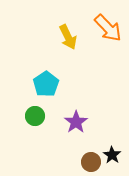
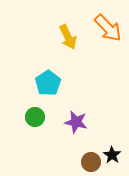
cyan pentagon: moved 2 px right, 1 px up
green circle: moved 1 px down
purple star: rotated 25 degrees counterclockwise
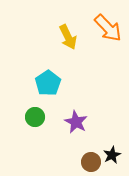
purple star: rotated 15 degrees clockwise
black star: rotated 12 degrees clockwise
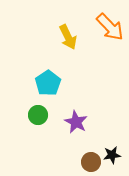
orange arrow: moved 2 px right, 1 px up
green circle: moved 3 px right, 2 px up
black star: rotated 18 degrees clockwise
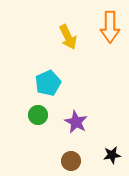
orange arrow: rotated 44 degrees clockwise
cyan pentagon: rotated 10 degrees clockwise
brown circle: moved 20 px left, 1 px up
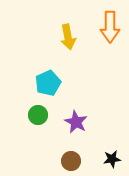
yellow arrow: rotated 15 degrees clockwise
black star: moved 4 px down
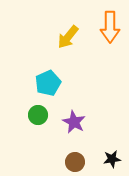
yellow arrow: rotated 50 degrees clockwise
purple star: moved 2 px left
brown circle: moved 4 px right, 1 px down
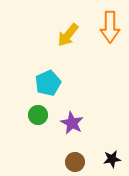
yellow arrow: moved 2 px up
purple star: moved 2 px left, 1 px down
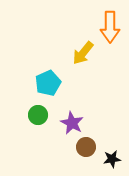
yellow arrow: moved 15 px right, 18 px down
brown circle: moved 11 px right, 15 px up
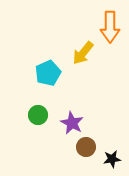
cyan pentagon: moved 10 px up
